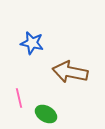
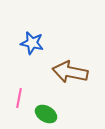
pink line: rotated 24 degrees clockwise
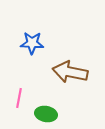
blue star: rotated 10 degrees counterclockwise
green ellipse: rotated 20 degrees counterclockwise
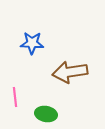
brown arrow: rotated 20 degrees counterclockwise
pink line: moved 4 px left, 1 px up; rotated 18 degrees counterclockwise
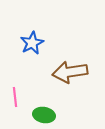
blue star: rotated 30 degrees counterclockwise
green ellipse: moved 2 px left, 1 px down
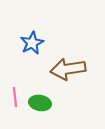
brown arrow: moved 2 px left, 3 px up
green ellipse: moved 4 px left, 12 px up
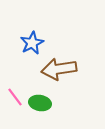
brown arrow: moved 9 px left
pink line: rotated 30 degrees counterclockwise
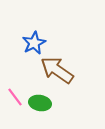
blue star: moved 2 px right
brown arrow: moved 2 px left, 1 px down; rotated 44 degrees clockwise
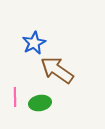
pink line: rotated 36 degrees clockwise
green ellipse: rotated 20 degrees counterclockwise
